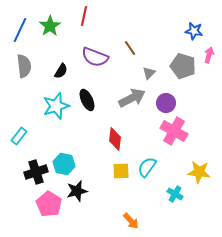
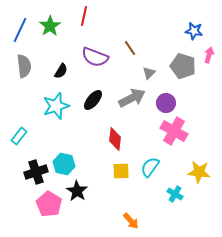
black ellipse: moved 6 px right; rotated 65 degrees clockwise
cyan semicircle: moved 3 px right
black star: rotated 25 degrees counterclockwise
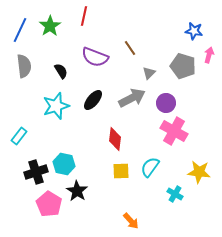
black semicircle: rotated 63 degrees counterclockwise
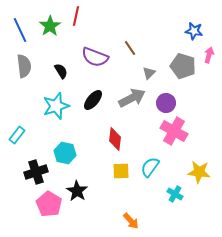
red line: moved 8 px left
blue line: rotated 50 degrees counterclockwise
cyan rectangle: moved 2 px left, 1 px up
cyan hexagon: moved 1 px right, 11 px up
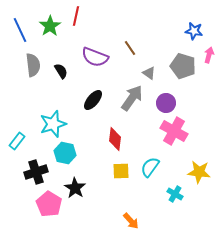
gray semicircle: moved 9 px right, 1 px up
gray triangle: rotated 40 degrees counterclockwise
gray arrow: rotated 28 degrees counterclockwise
cyan star: moved 3 px left, 18 px down
cyan rectangle: moved 6 px down
black star: moved 2 px left, 3 px up
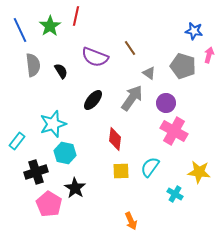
orange arrow: rotated 18 degrees clockwise
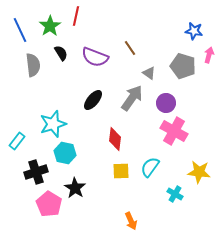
black semicircle: moved 18 px up
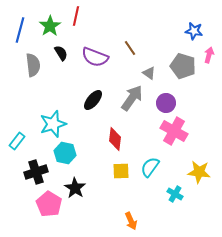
blue line: rotated 40 degrees clockwise
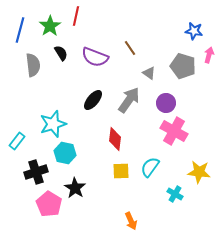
gray arrow: moved 3 px left, 2 px down
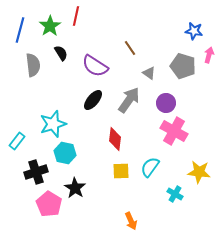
purple semicircle: moved 9 px down; rotated 12 degrees clockwise
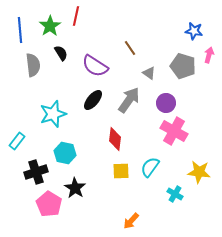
blue line: rotated 20 degrees counterclockwise
cyan star: moved 10 px up
orange arrow: rotated 66 degrees clockwise
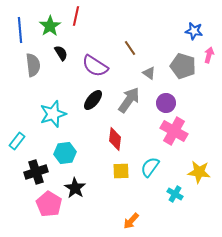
cyan hexagon: rotated 20 degrees counterclockwise
